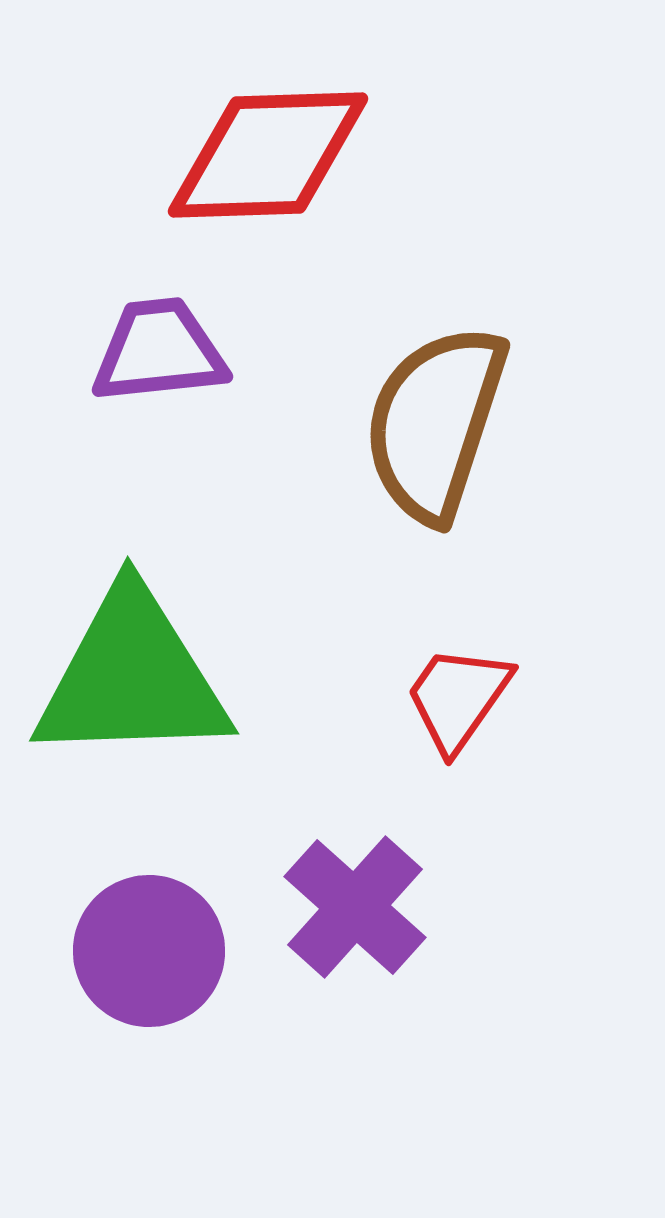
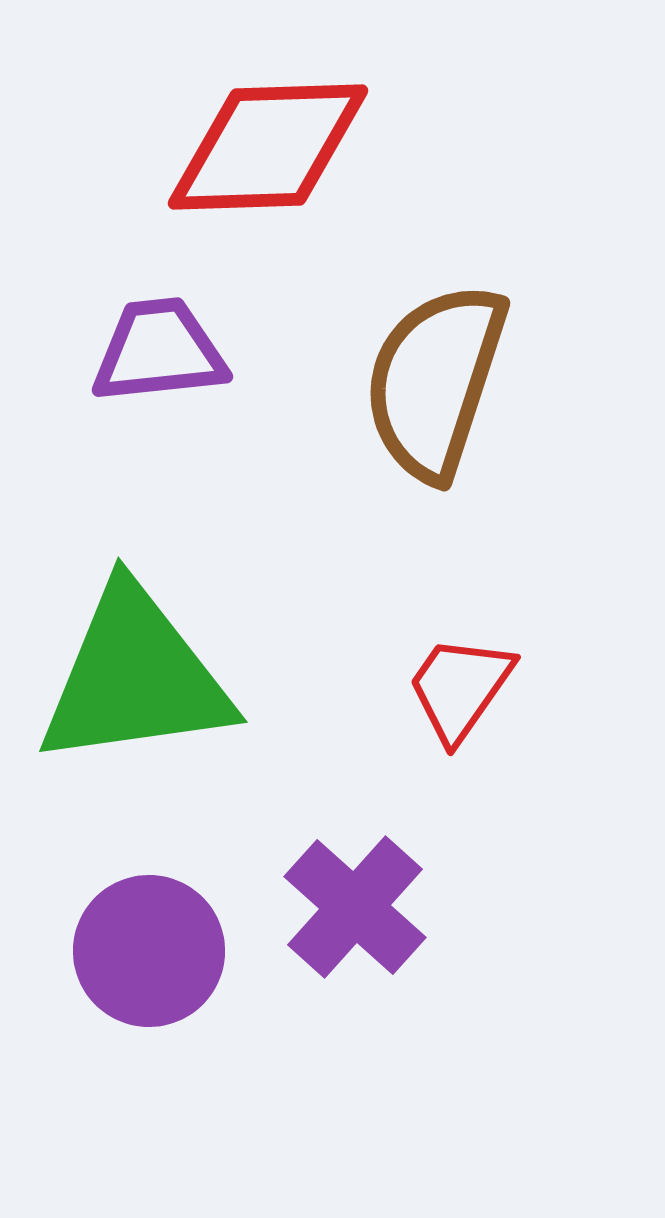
red diamond: moved 8 px up
brown semicircle: moved 42 px up
green triangle: moved 3 px right; rotated 6 degrees counterclockwise
red trapezoid: moved 2 px right, 10 px up
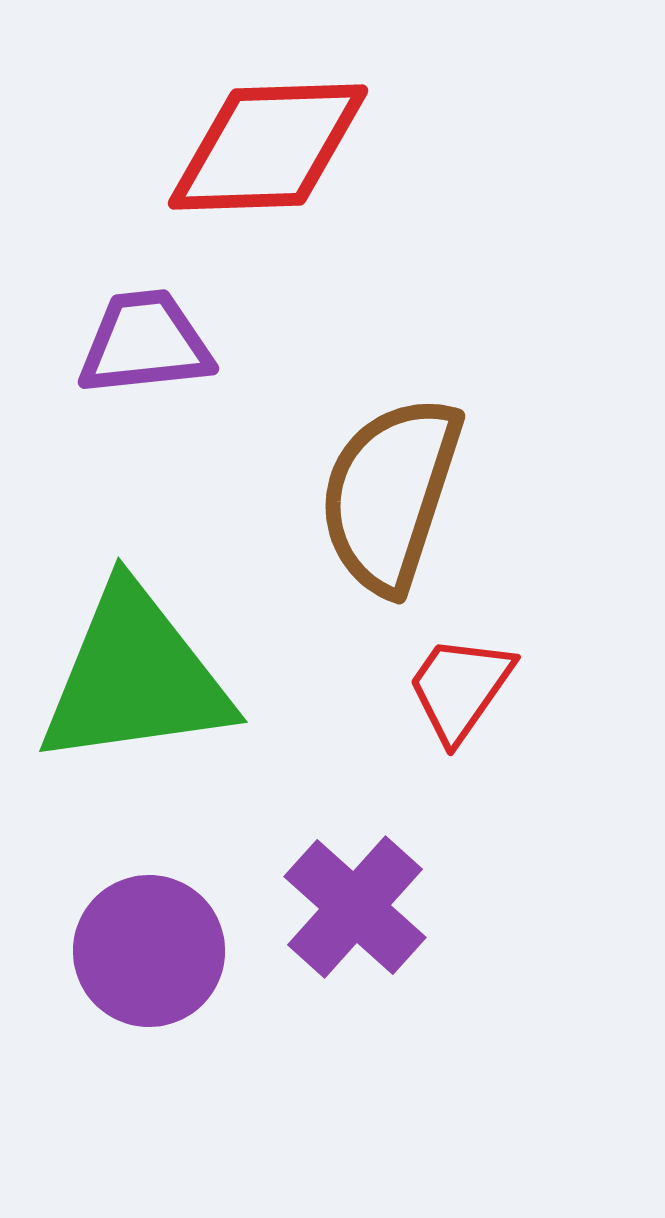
purple trapezoid: moved 14 px left, 8 px up
brown semicircle: moved 45 px left, 113 px down
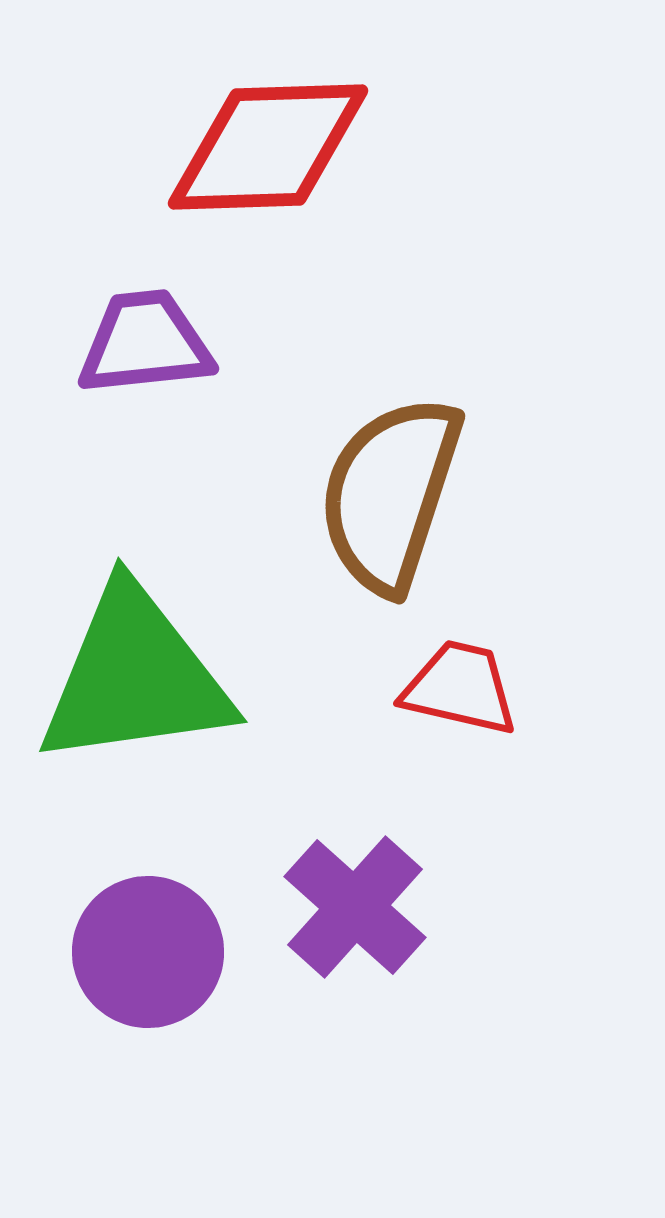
red trapezoid: rotated 68 degrees clockwise
purple circle: moved 1 px left, 1 px down
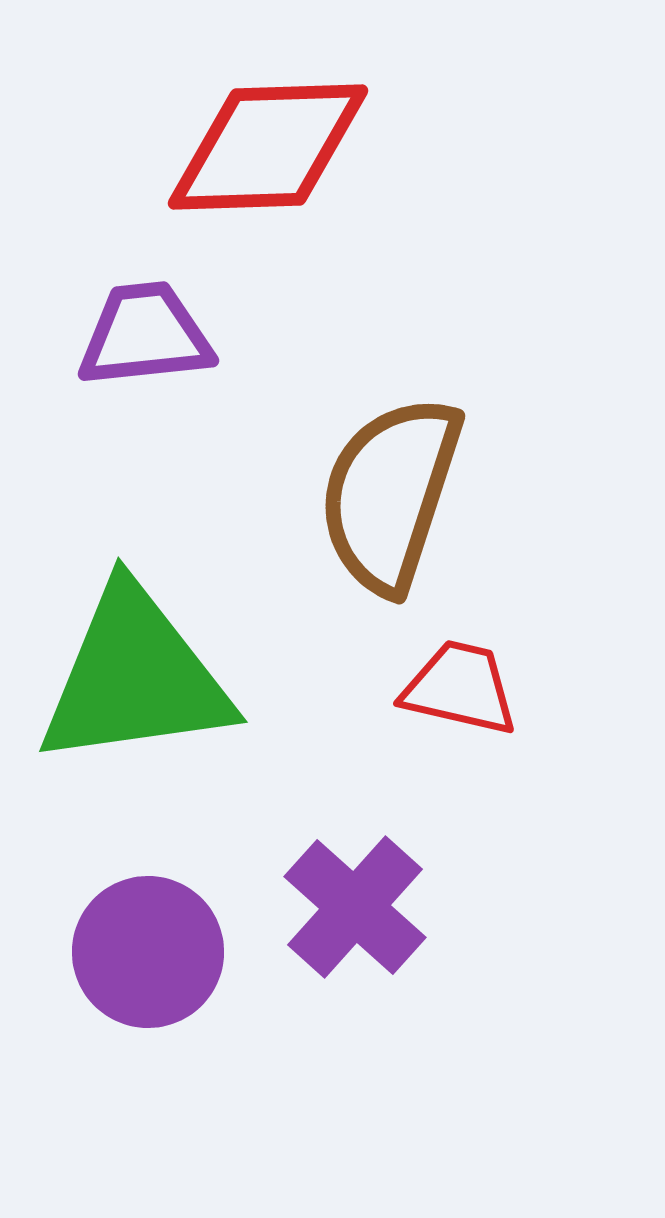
purple trapezoid: moved 8 px up
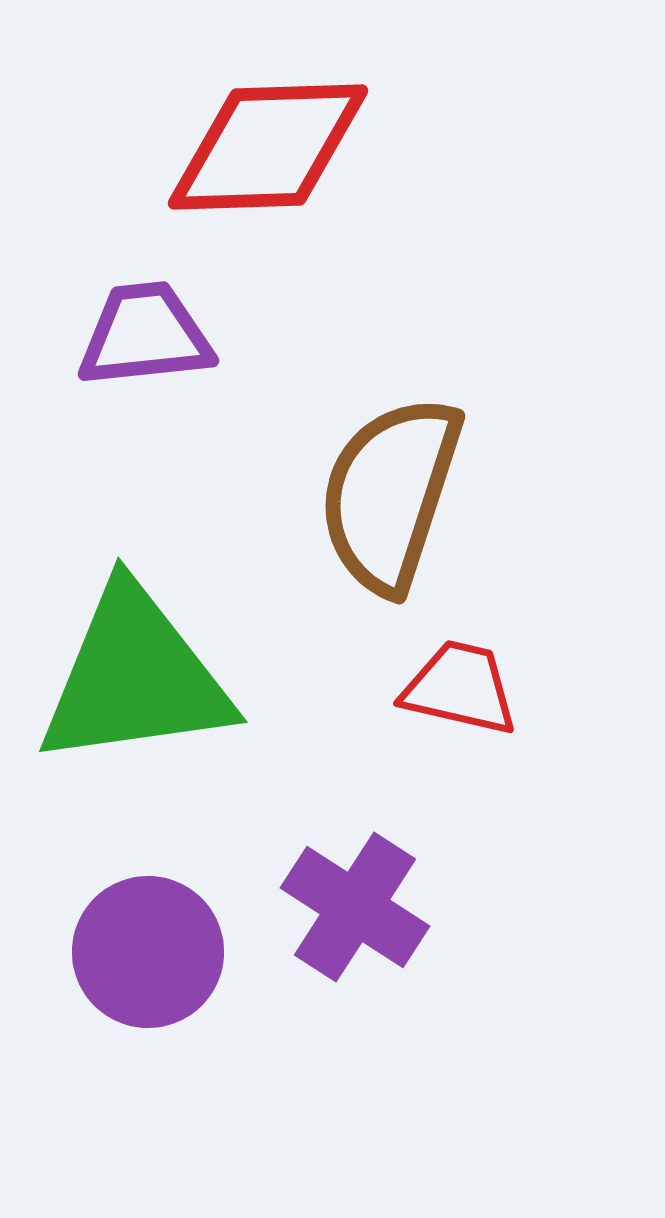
purple cross: rotated 9 degrees counterclockwise
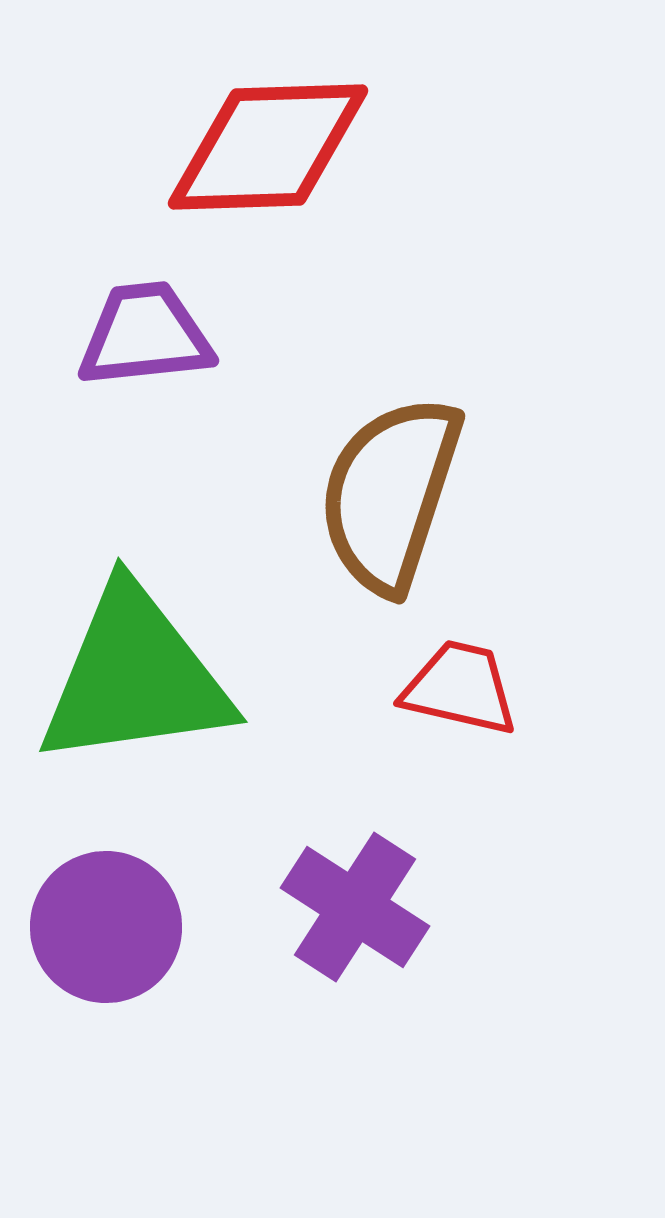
purple circle: moved 42 px left, 25 px up
